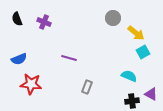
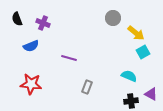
purple cross: moved 1 px left, 1 px down
blue semicircle: moved 12 px right, 13 px up
black cross: moved 1 px left
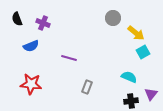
cyan semicircle: moved 1 px down
purple triangle: rotated 40 degrees clockwise
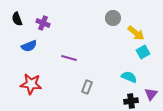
blue semicircle: moved 2 px left
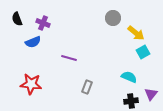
blue semicircle: moved 4 px right, 4 px up
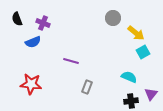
purple line: moved 2 px right, 3 px down
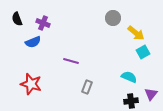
red star: rotated 10 degrees clockwise
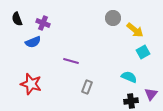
yellow arrow: moved 1 px left, 3 px up
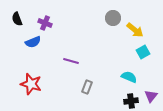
purple cross: moved 2 px right
purple triangle: moved 2 px down
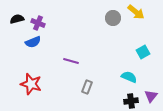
black semicircle: rotated 96 degrees clockwise
purple cross: moved 7 px left
yellow arrow: moved 1 px right, 18 px up
